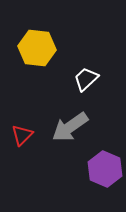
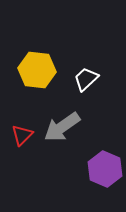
yellow hexagon: moved 22 px down
gray arrow: moved 8 px left
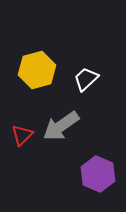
yellow hexagon: rotated 21 degrees counterclockwise
gray arrow: moved 1 px left, 1 px up
purple hexagon: moved 7 px left, 5 px down
